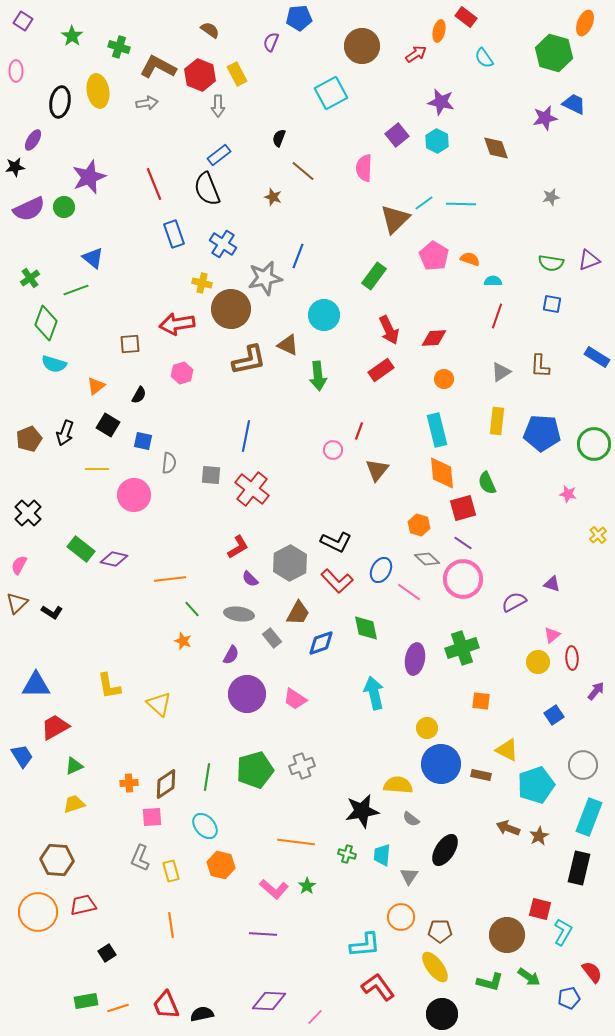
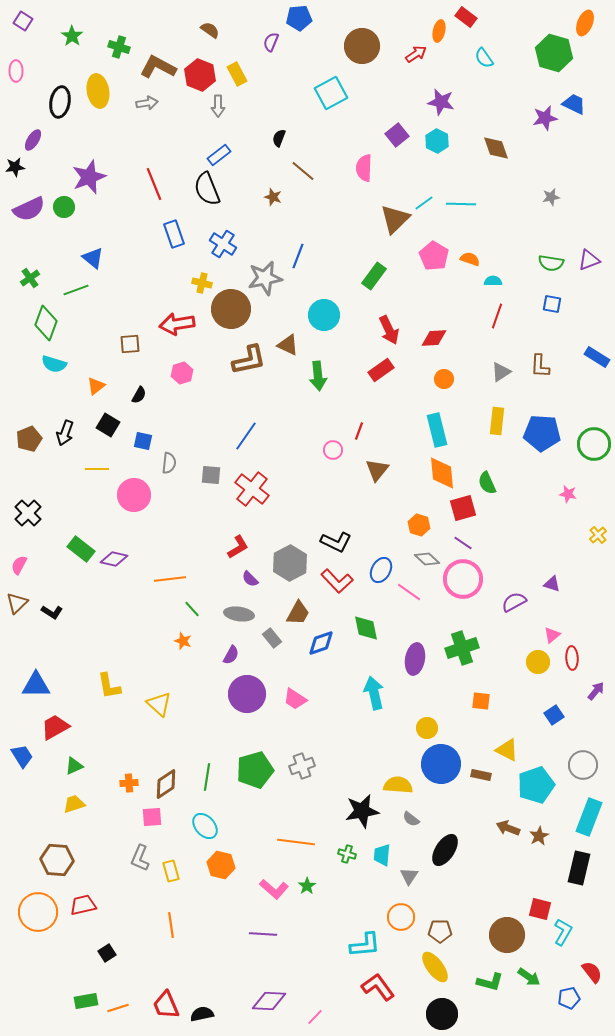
blue line at (246, 436): rotated 24 degrees clockwise
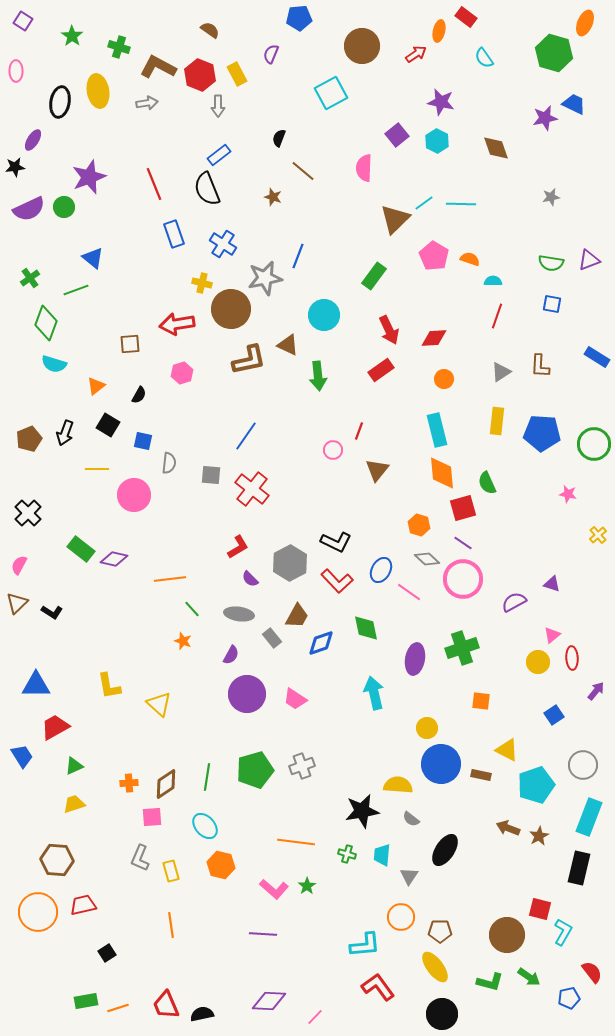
purple semicircle at (271, 42): moved 12 px down
brown trapezoid at (298, 613): moved 1 px left, 3 px down
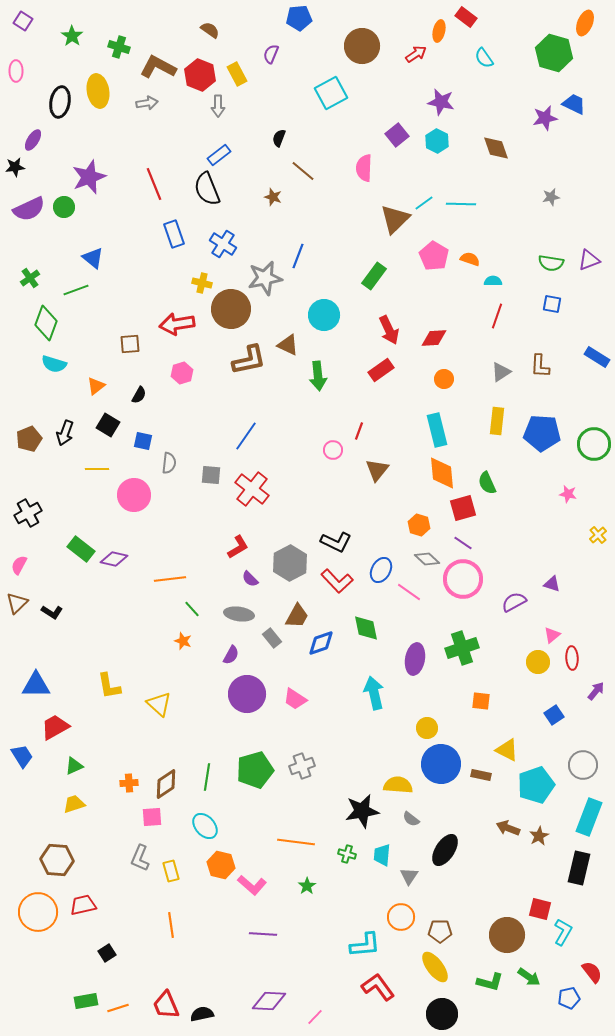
black cross at (28, 513): rotated 16 degrees clockwise
pink L-shape at (274, 889): moved 22 px left, 4 px up
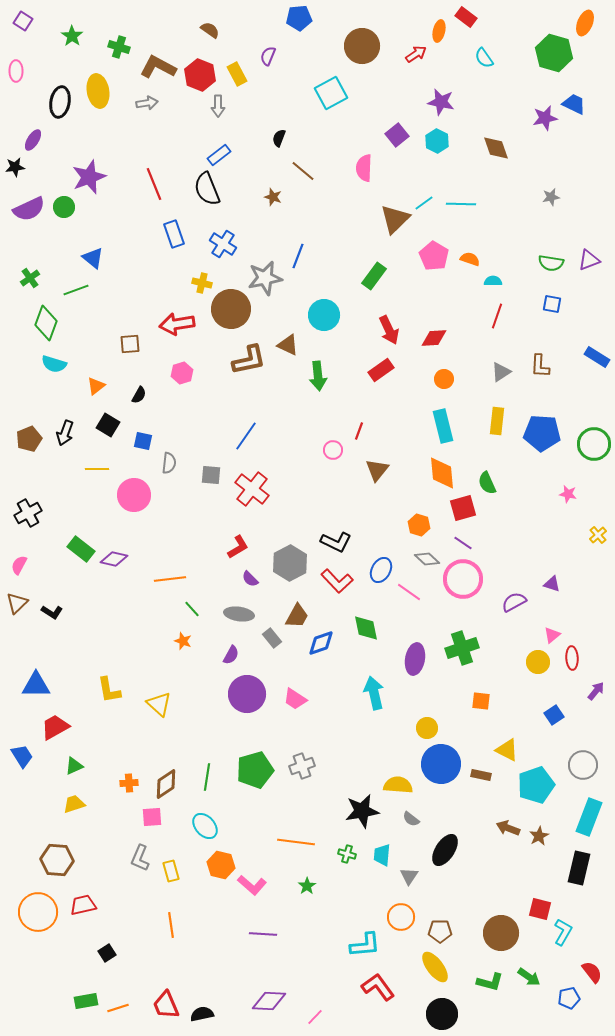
purple semicircle at (271, 54): moved 3 px left, 2 px down
cyan rectangle at (437, 430): moved 6 px right, 4 px up
yellow L-shape at (109, 686): moved 4 px down
brown circle at (507, 935): moved 6 px left, 2 px up
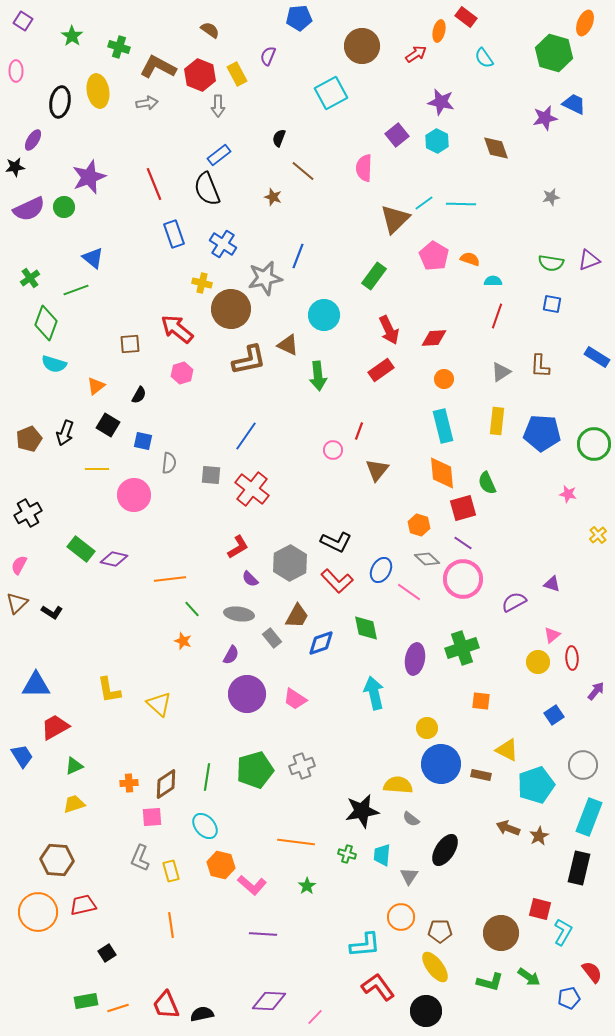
red arrow at (177, 324): moved 5 px down; rotated 48 degrees clockwise
black circle at (442, 1014): moved 16 px left, 3 px up
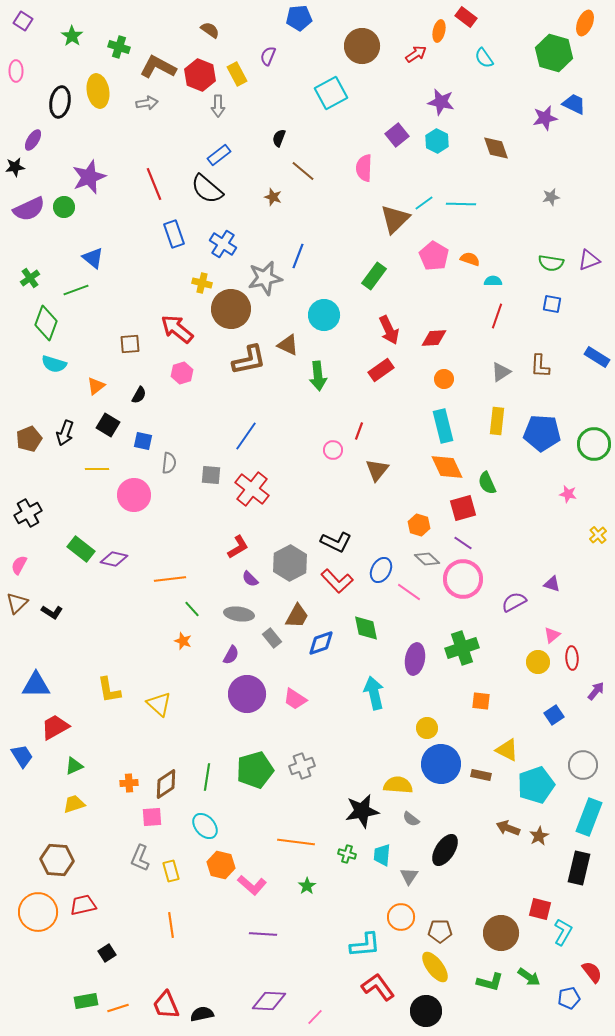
black semicircle at (207, 189): rotated 28 degrees counterclockwise
orange diamond at (442, 473): moved 5 px right, 6 px up; rotated 20 degrees counterclockwise
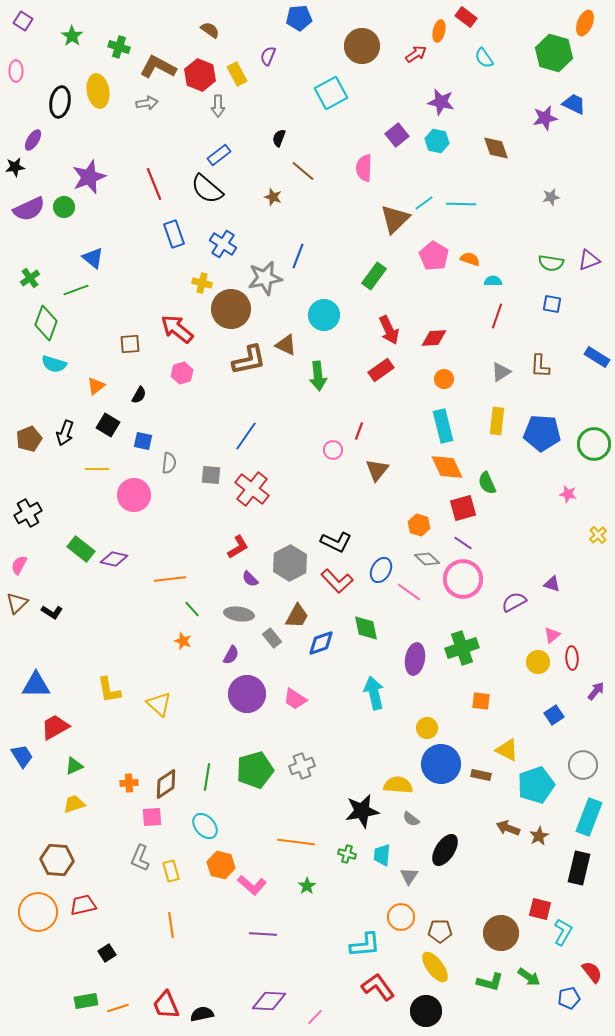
cyan hexagon at (437, 141): rotated 15 degrees counterclockwise
brown triangle at (288, 345): moved 2 px left
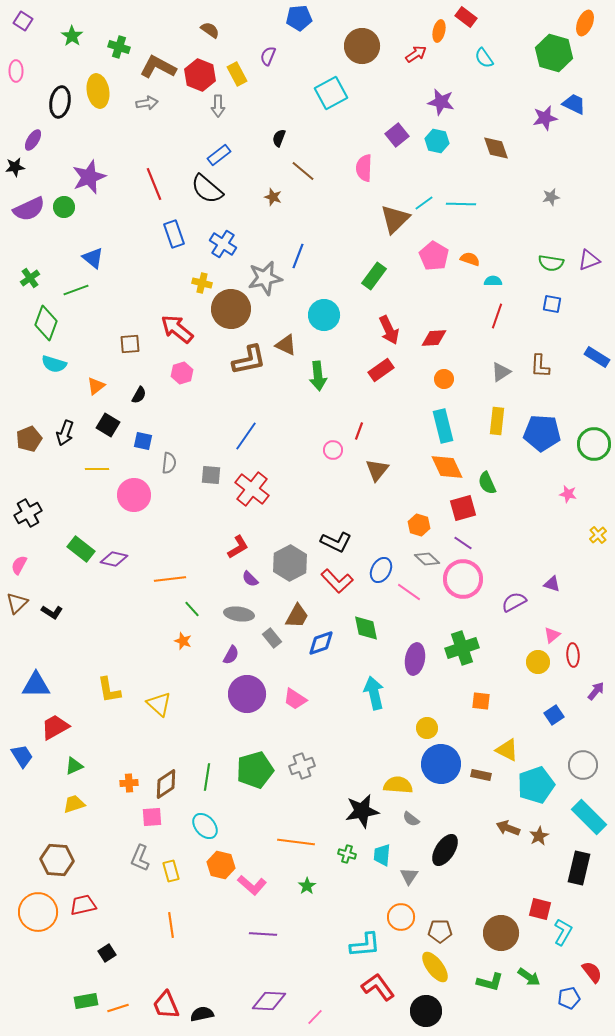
red ellipse at (572, 658): moved 1 px right, 3 px up
cyan rectangle at (589, 817): rotated 66 degrees counterclockwise
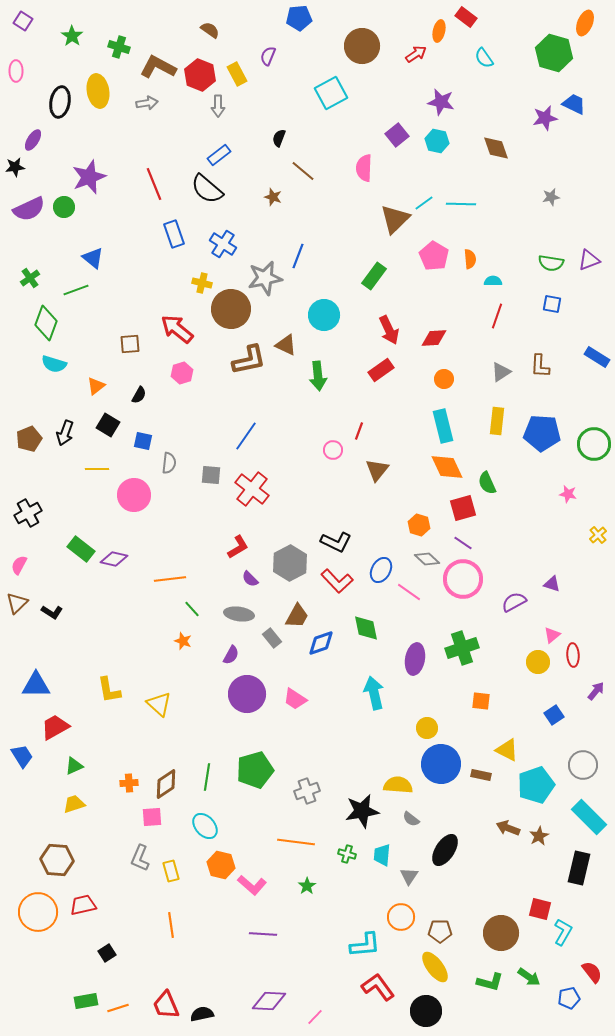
orange semicircle at (470, 259): rotated 66 degrees clockwise
gray cross at (302, 766): moved 5 px right, 25 px down
